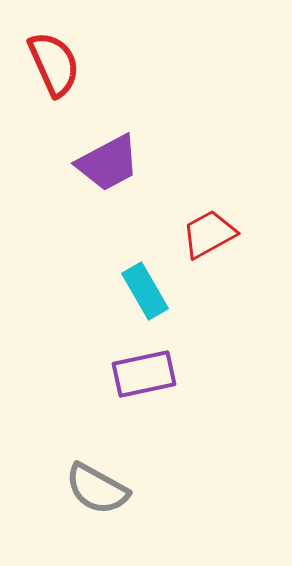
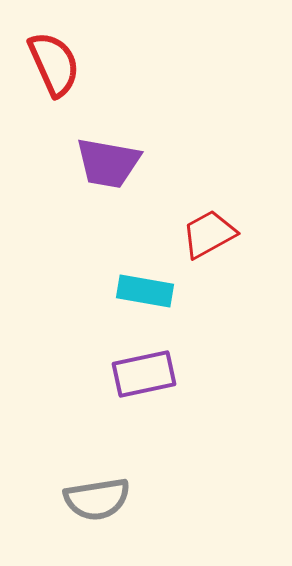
purple trapezoid: rotated 38 degrees clockwise
cyan rectangle: rotated 50 degrees counterclockwise
gray semicircle: moved 10 px down; rotated 38 degrees counterclockwise
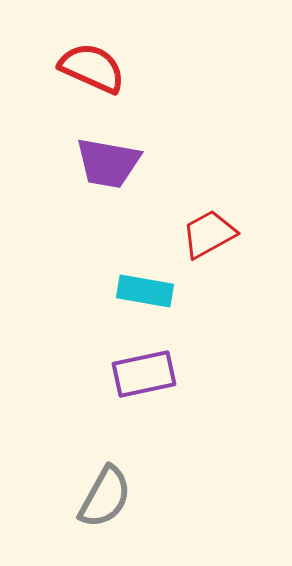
red semicircle: moved 38 px right, 4 px down; rotated 42 degrees counterclockwise
gray semicircle: moved 8 px right, 2 px up; rotated 52 degrees counterclockwise
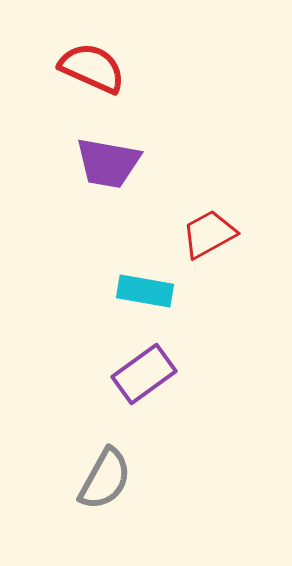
purple rectangle: rotated 24 degrees counterclockwise
gray semicircle: moved 18 px up
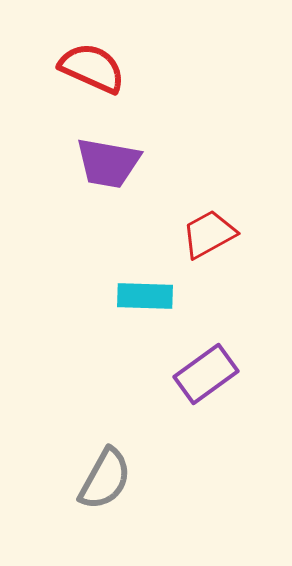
cyan rectangle: moved 5 px down; rotated 8 degrees counterclockwise
purple rectangle: moved 62 px right
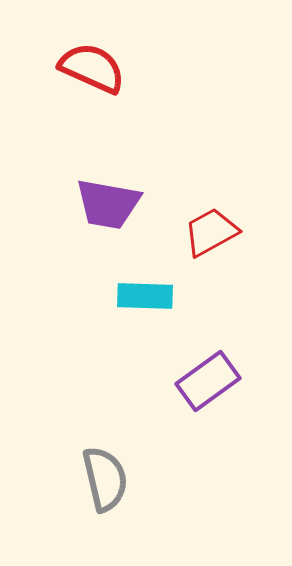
purple trapezoid: moved 41 px down
red trapezoid: moved 2 px right, 2 px up
purple rectangle: moved 2 px right, 7 px down
gray semicircle: rotated 42 degrees counterclockwise
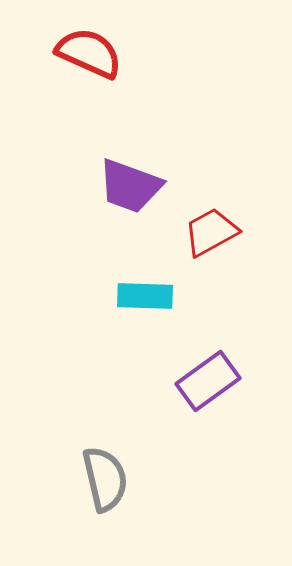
red semicircle: moved 3 px left, 15 px up
purple trapezoid: moved 22 px right, 18 px up; rotated 10 degrees clockwise
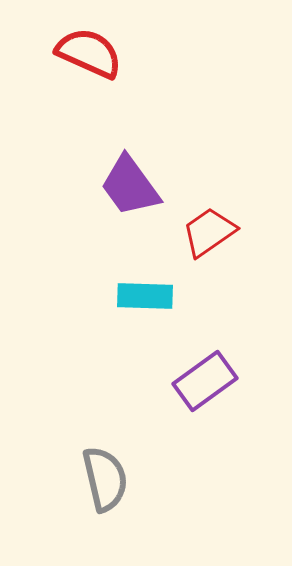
purple trapezoid: rotated 34 degrees clockwise
red trapezoid: moved 2 px left; rotated 6 degrees counterclockwise
purple rectangle: moved 3 px left
